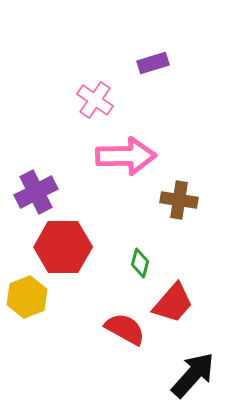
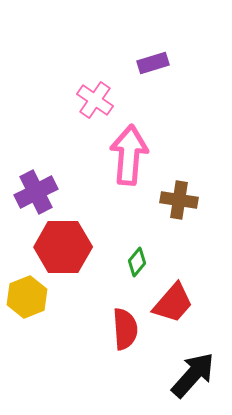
pink arrow: moved 3 px right, 1 px up; rotated 84 degrees counterclockwise
green diamond: moved 3 px left, 1 px up; rotated 24 degrees clockwise
red semicircle: rotated 57 degrees clockwise
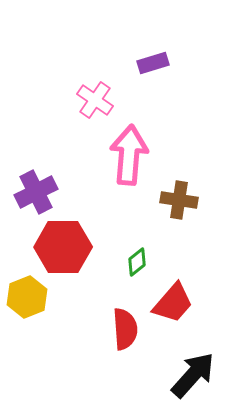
green diamond: rotated 12 degrees clockwise
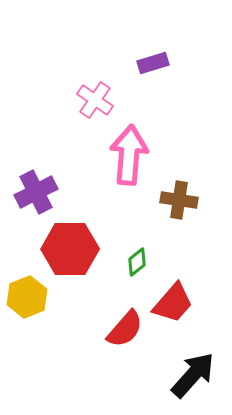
red hexagon: moved 7 px right, 2 px down
red semicircle: rotated 45 degrees clockwise
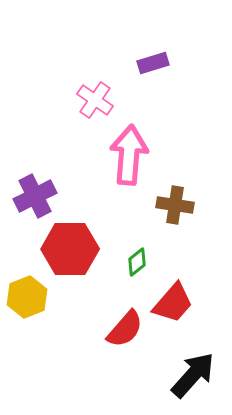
purple cross: moved 1 px left, 4 px down
brown cross: moved 4 px left, 5 px down
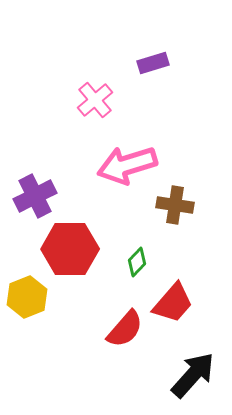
pink cross: rotated 15 degrees clockwise
pink arrow: moved 2 px left, 10 px down; rotated 112 degrees counterclockwise
green diamond: rotated 8 degrees counterclockwise
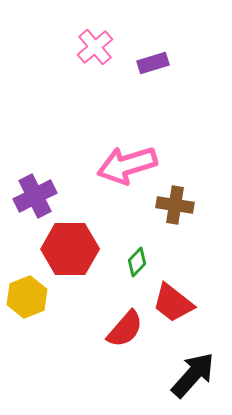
pink cross: moved 53 px up
red trapezoid: rotated 87 degrees clockwise
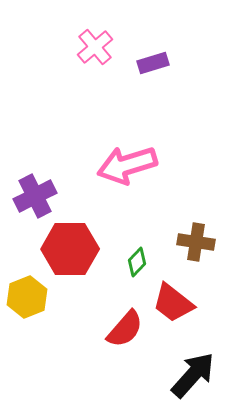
brown cross: moved 21 px right, 37 px down
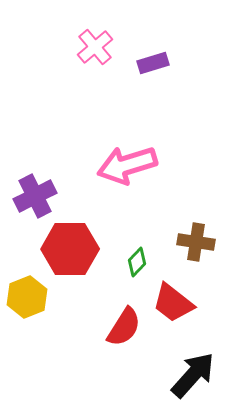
red semicircle: moved 1 px left, 2 px up; rotated 9 degrees counterclockwise
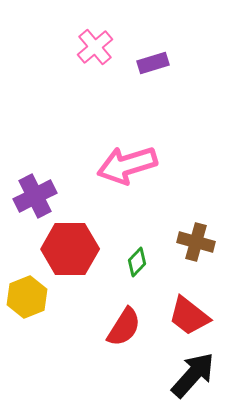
brown cross: rotated 6 degrees clockwise
red trapezoid: moved 16 px right, 13 px down
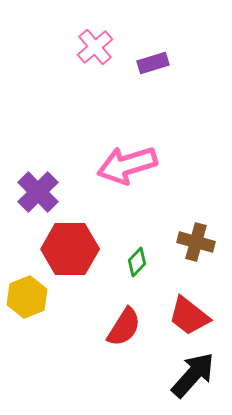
purple cross: moved 3 px right, 4 px up; rotated 18 degrees counterclockwise
